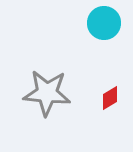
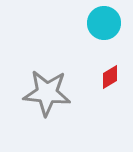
red diamond: moved 21 px up
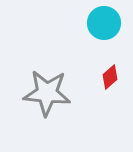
red diamond: rotated 10 degrees counterclockwise
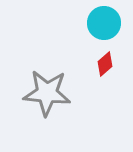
red diamond: moved 5 px left, 13 px up
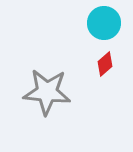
gray star: moved 1 px up
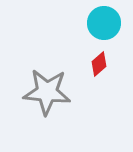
red diamond: moved 6 px left
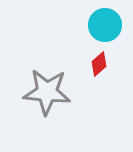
cyan circle: moved 1 px right, 2 px down
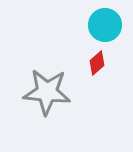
red diamond: moved 2 px left, 1 px up
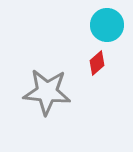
cyan circle: moved 2 px right
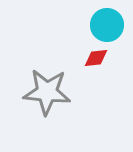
red diamond: moved 1 px left, 5 px up; rotated 35 degrees clockwise
